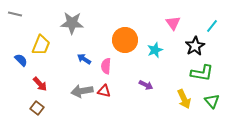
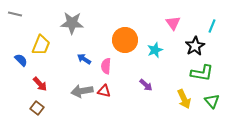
cyan line: rotated 16 degrees counterclockwise
purple arrow: rotated 16 degrees clockwise
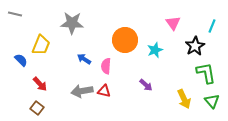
green L-shape: moved 4 px right; rotated 110 degrees counterclockwise
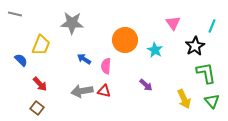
cyan star: rotated 21 degrees counterclockwise
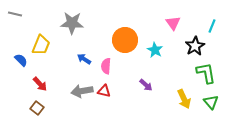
green triangle: moved 1 px left, 1 px down
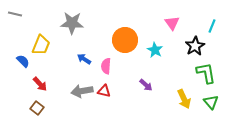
pink triangle: moved 1 px left
blue semicircle: moved 2 px right, 1 px down
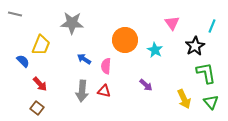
gray arrow: rotated 75 degrees counterclockwise
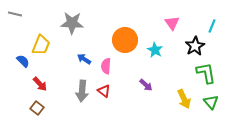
red triangle: rotated 24 degrees clockwise
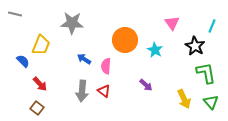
black star: rotated 12 degrees counterclockwise
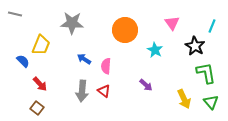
orange circle: moved 10 px up
